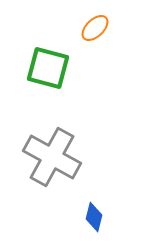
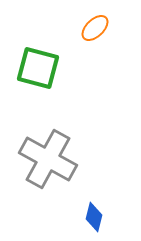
green square: moved 10 px left
gray cross: moved 4 px left, 2 px down
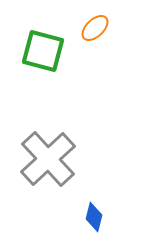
green square: moved 5 px right, 17 px up
gray cross: rotated 18 degrees clockwise
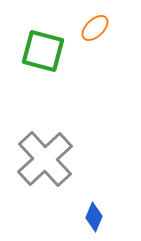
gray cross: moved 3 px left
blue diamond: rotated 8 degrees clockwise
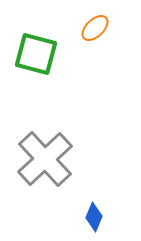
green square: moved 7 px left, 3 px down
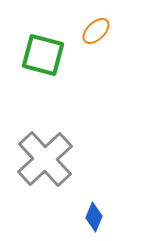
orange ellipse: moved 1 px right, 3 px down
green square: moved 7 px right, 1 px down
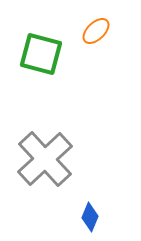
green square: moved 2 px left, 1 px up
blue diamond: moved 4 px left
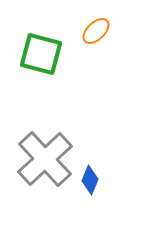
blue diamond: moved 37 px up
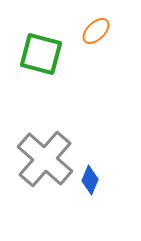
gray cross: rotated 6 degrees counterclockwise
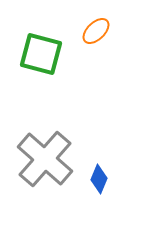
blue diamond: moved 9 px right, 1 px up
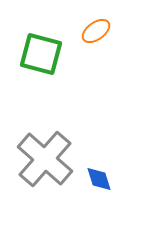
orange ellipse: rotated 8 degrees clockwise
blue diamond: rotated 40 degrees counterclockwise
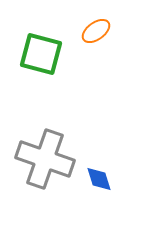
gray cross: rotated 22 degrees counterclockwise
